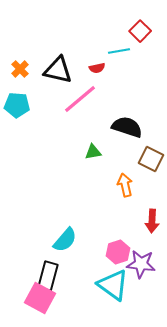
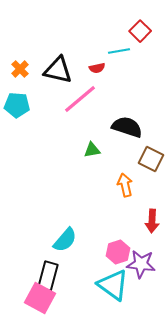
green triangle: moved 1 px left, 2 px up
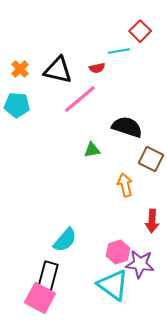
purple star: moved 1 px left
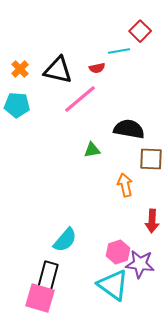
black semicircle: moved 2 px right, 2 px down; rotated 8 degrees counterclockwise
brown square: rotated 25 degrees counterclockwise
pink square: rotated 12 degrees counterclockwise
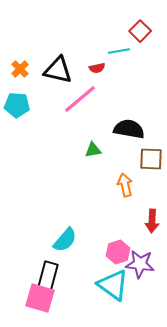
green triangle: moved 1 px right
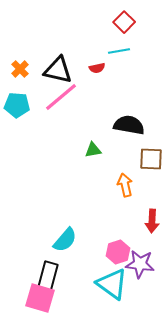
red square: moved 16 px left, 9 px up
pink line: moved 19 px left, 2 px up
black semicircle: moved 4 px up
cyan triangle: moved 1 px left, 1 px up
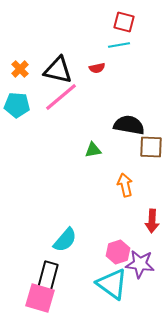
red square: rotated 30 degrees counterclockwise
cyan line: moved 6 px up
brown square: moved 12 px up
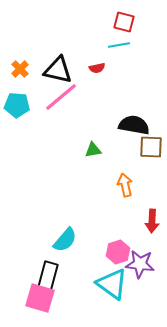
black semicircle: moved 5 px right
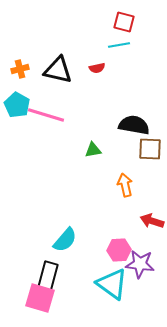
orange cross: rotated 30 degrees clockwise
pink line: moved 15 px left, 18 px down; rotated 57 degrees clockwise
cyan pentagon: rotated 25 degrees clockwise
brown square: moved 1 px left, 2 px down
red arrow: rotated 105 degrees clockwise
pink hexagon: moved 1 px right, 2 px up; rotated 15 degrees clockwise
